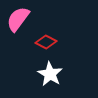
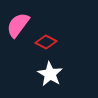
pink semicircle: moved 6 px down
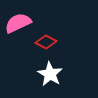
pink semicircle: moved 2 px up; rotated 28 degrees clockwise
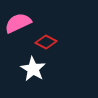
white star: moved 17 px left, 5 px up
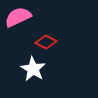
pink semicircle: moved 6 px up
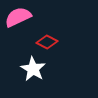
red diamond: moved 1 px right
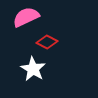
pink semicircle: moved 8 px right
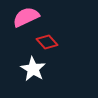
red diamond: rotated 20 degrees clockwise
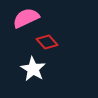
pink semicircle: moved 1 px down
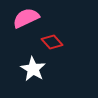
red diamond: moved 5 px right
